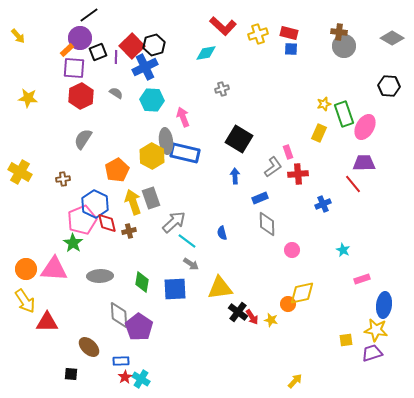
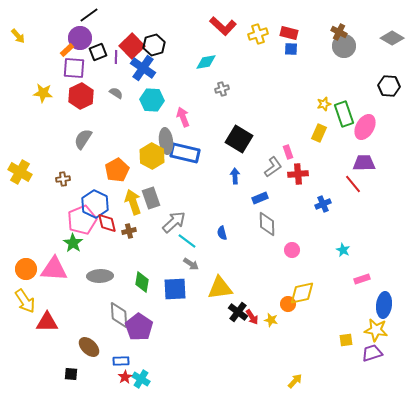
brown cross at (339, 32): rotated 21 degrees clockwise
cyan diamond at (206, 53): moved 9 px down
blue cross at (145, 67): moved 2 px left, 1 px down; rotated 30 degrees counterclockwise
yellow star at (28, 98): moved 15 px right, 5 px up
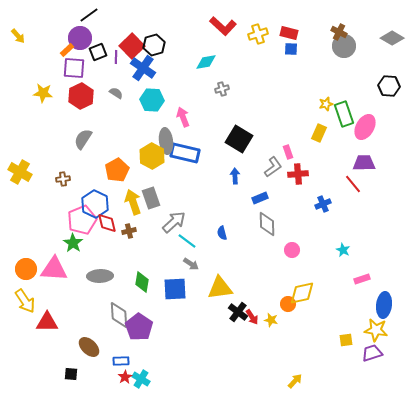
yellow star at (324, 104): moved 2 px right
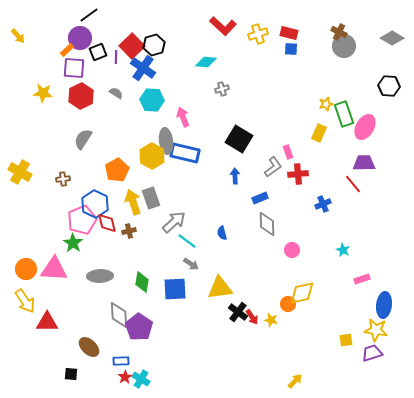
cyan diamond at (206, 62): rotated 15 degrees clockwise
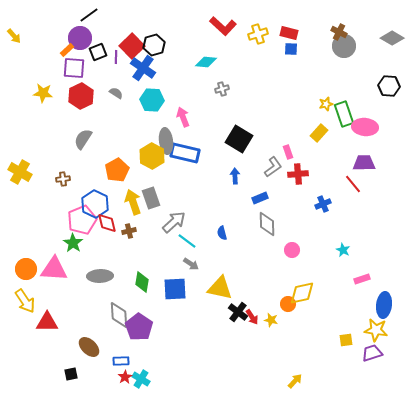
yellow arrow at (18, 36): moved 4 px left
pink ellipse at (365, 127): rotated 65 degrees clockwise
yellow rectangle at (319, 133): rotated 18 degrees clockwise
yellow triangle at (220, 288): rotated 20 degrees clockwise
black square at (71, 374): rotated 16 degrees counterclockwise
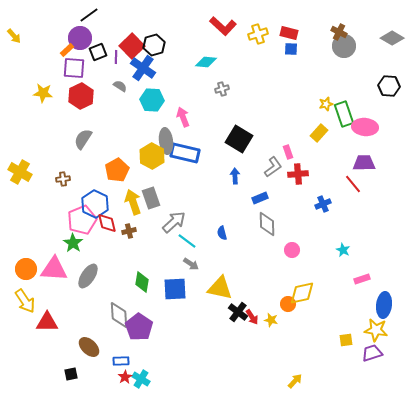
gray semicircle at (116, 93): moved 4 px right, 7 px up
gray ellipse at (100, 276): moved 12 px left; rotated 55 degrees counterclockwise
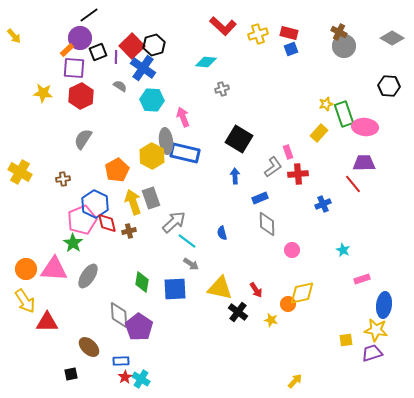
blue square at (291, 49): rotated 24 degrees counterclockwise
red arrow at (252, 317): moved 4 px right, 27 px up
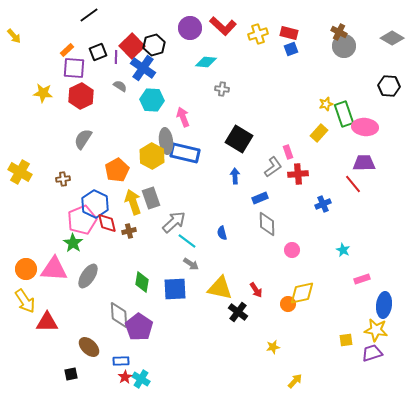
purple circle at (80, 38): moved 110 px right, 10 px up
gray cross at (222, 89): rotated 24 degrees clockwise
yellow star at (271, 320): moved 2 px right, 27 px down; rotated 24 degrees counterclockwise
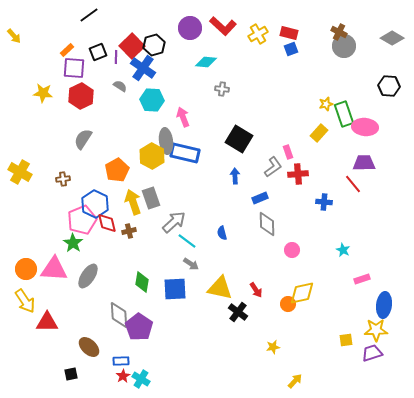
yellow cross at (258, 34): rotated 12 degrees counterclockwise
blue cross at (323, 204): moved 1 px right, 2 px up; rotated 28 degrees clockwise
yellow star at (376, 330): rotated 10 degrees counterclockwise
red star at (125, 377): moved 2 px left, 1 px up
